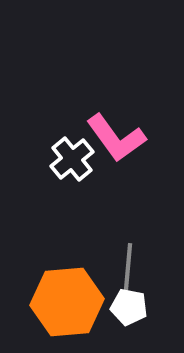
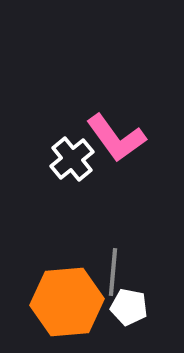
gray line: moved 15 px left, 5 px down
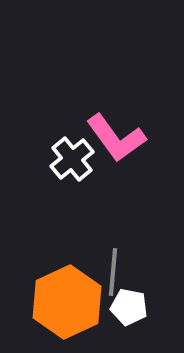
orange hexagon: rotated 20 degrees counterclockwise
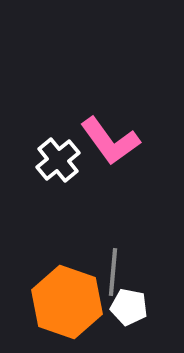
pink L-shape: moved 6 px left, 3 px down
white cross: moved 14 px left, 1 px down
orange hexagon: rotated 16 degrees counterclockwise
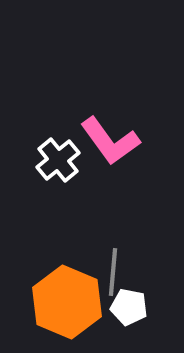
orange hexagon: rotated 4 degrees clockwise
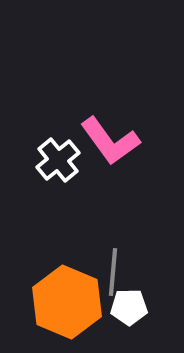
white pentagon: rotated 12 degrees counterclockwise
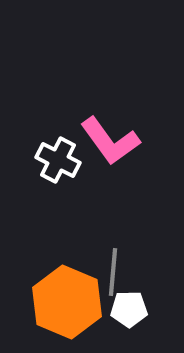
white cross: rotated 24 degrees counterclockwise
white pentagon: moved 2 px down
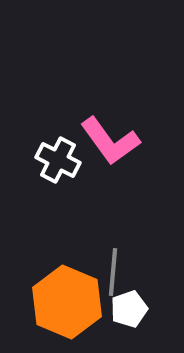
white pentagon: rotated 18 degrees counterclockwise
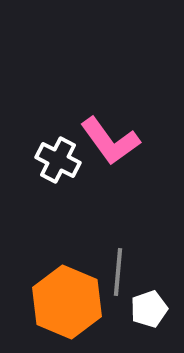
gray line: moved 5 px right
white pentagon: moved 20 px right
